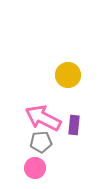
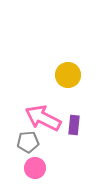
gray pentagon: moved 13 px left
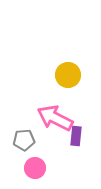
pink arrow: moved 12 px right
purple rectangle: moved 2 px right, 11 px down
gray pentagon: moved 4 px left, 2 px up
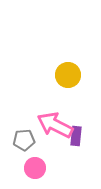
pink arrow: moved 7 px down
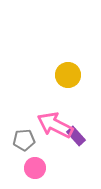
purple rectangle: rotated 48 degrees counterclockwise
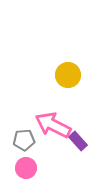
pink arrow: moved 2 px left
purple rectangle: moved 2 px right, 5 px down
pink circle: moved 9 px left
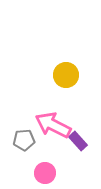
yellow circle: moved 2 px left
pink circle: moved 19 px right, 5 px down
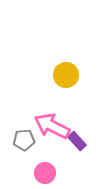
pink arrow: moved 1 px left, 1 px down
purple rectangle: moved 1 px left
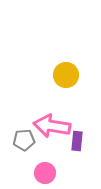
pink arrow: rotated 18 degrees counterclockwise
purple rectangle: rotated 48 degrees clockwise
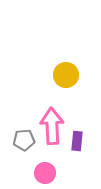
pink arrow: rotated 78 degrees clockwise
